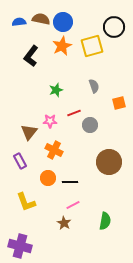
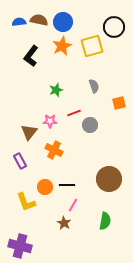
brown semicircle: moved 2 px left, 1 px down
brown circle: moved 17 px down
orange circle: moved 3 px left, 9 px down
black line: moved 3 px left, 3 px down
pink line: rotated 32 degrees counterclockwise
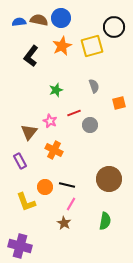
blue circle: moved 2 px left, 4 px up
pink star: rotated 24 degrees clockwise
black line: rotated 14 degrees clockwise
pink line: moved 2 px left, 1 px up
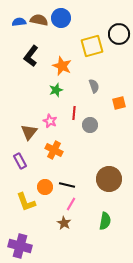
black circle: moved 5 px right, 7 px down
orange star: moved 20 px down; rotated 24 degrees counterclockwise
red line: rotated 64 degrees counterclockwise
